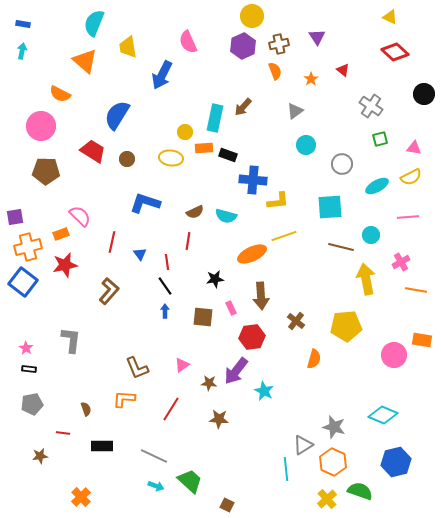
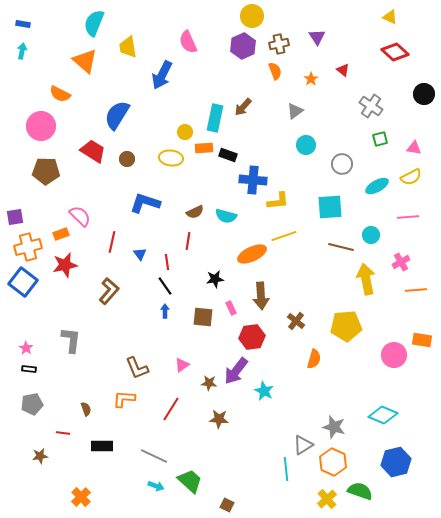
orange line at (416, 290): rotated 15 degrees counterclockwise
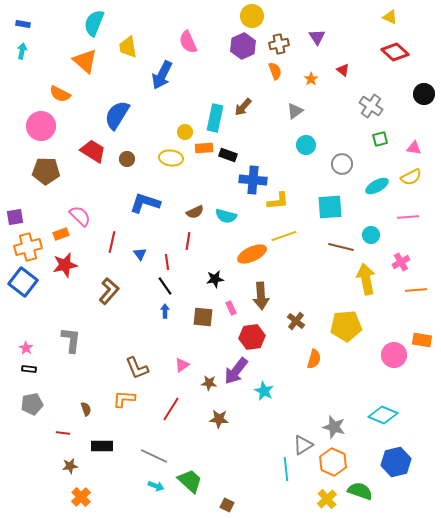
brown star at (40, 456): moved 30 px right, 10 px down
